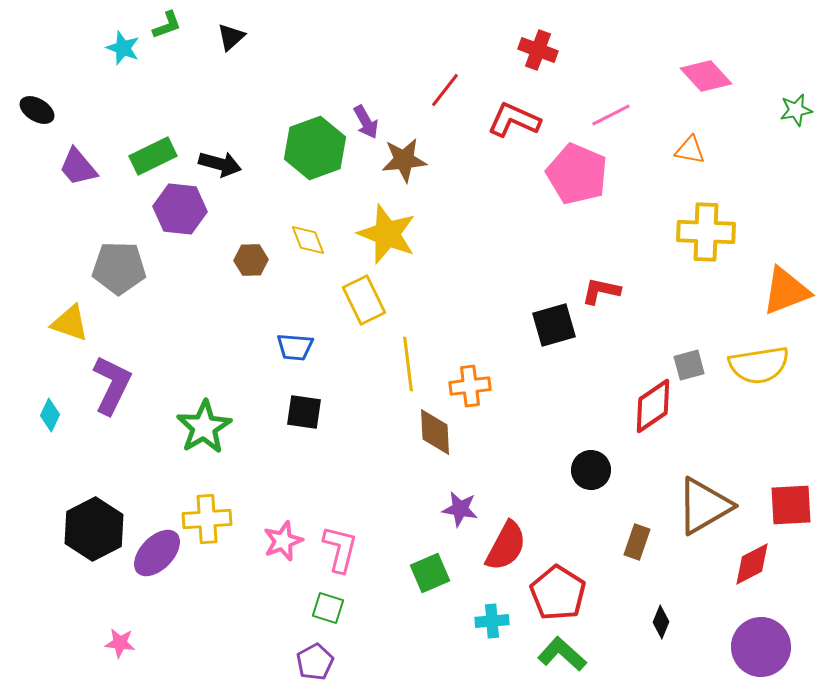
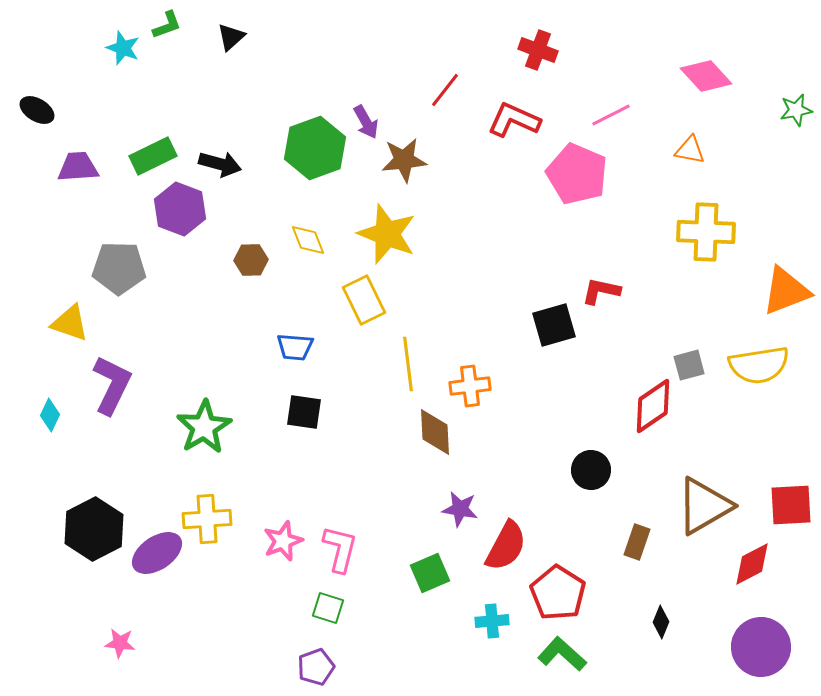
purple trapezoid at (78, 167): rotated 126 degrees clockwise
purple hexagon at (180, 209): rotated 15 degrees clockwise
purple ellipse at (157, 553): rotated 12 degrees clockwise
purple pentagon at (315, 662): moved 1 px right, 5 px down; rotated 9 degrees clockwise
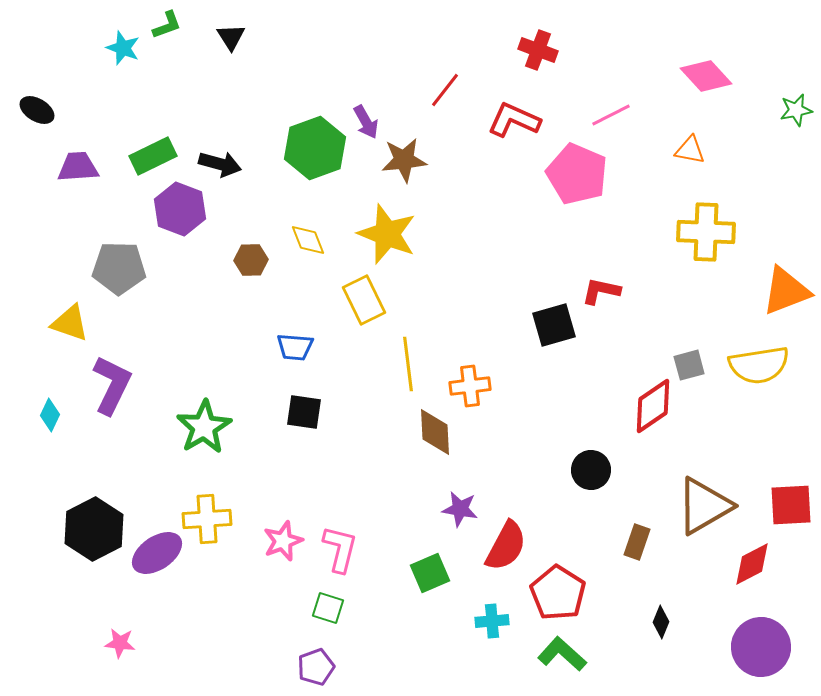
black triangle at (231, 37): rotated 20 degrees counterclockwise
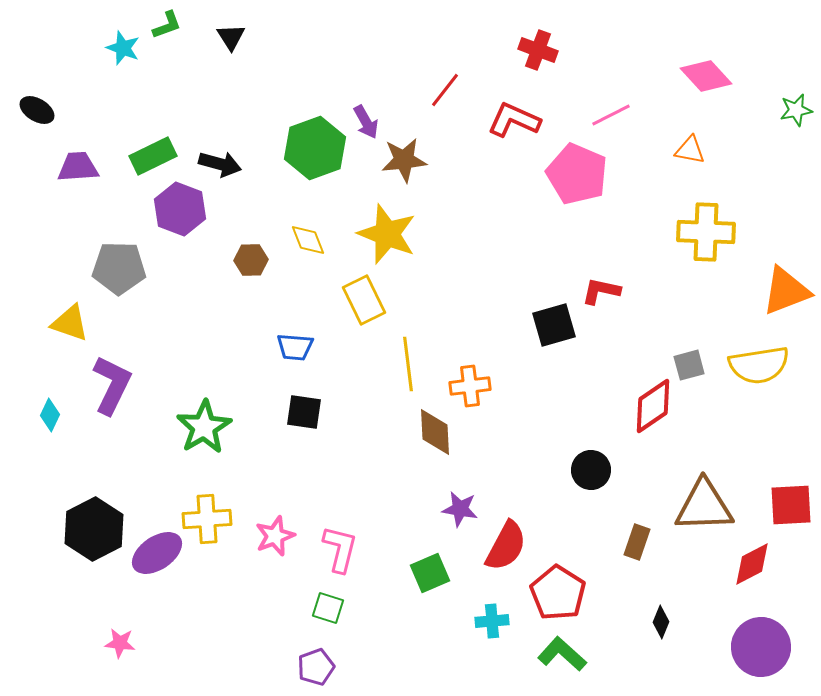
brown triangle at (704, 506): rotated 28 degrees clockwise
pink star at (283, 541): moved 8 px left, 5 px up
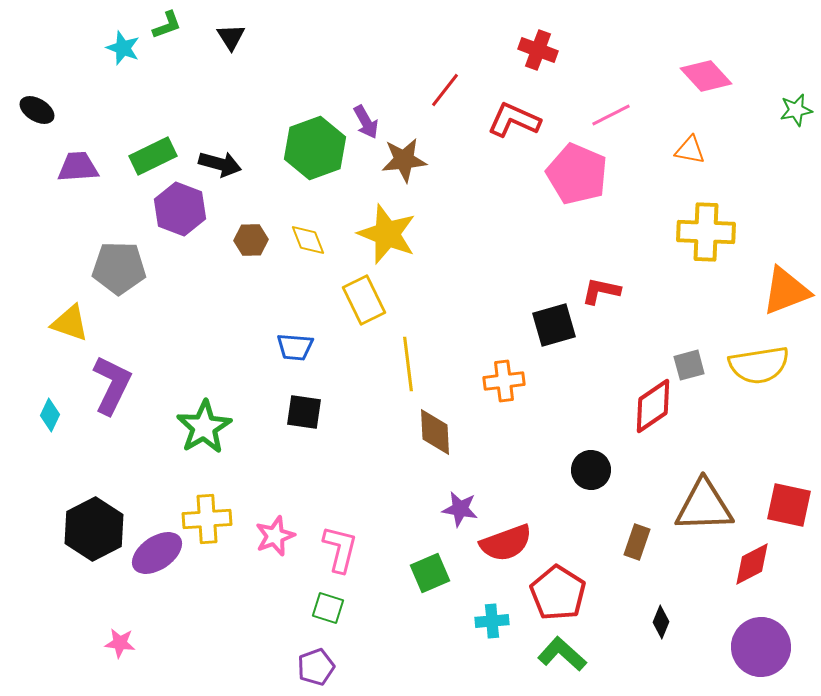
brown hexagon at (251, 260): moved 20 px up
orange cross at (470, 386): moved 34 px right, 5 px up
red square at (791, 505): moved 2 px left; rotated 15 degrees clockwise
red semicircle at (506, 546): moved 3 px up; rotated 42 degrees clockwise
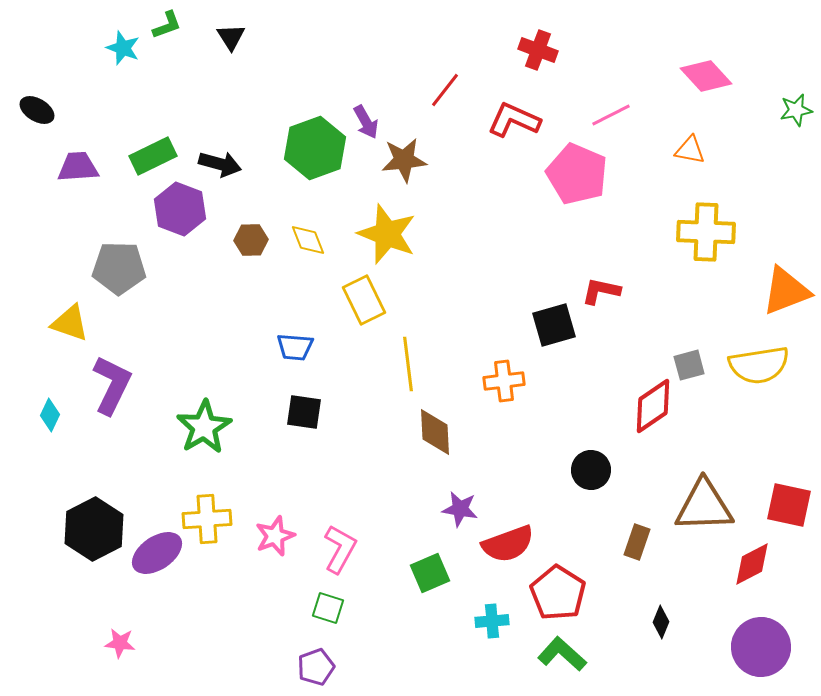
red semicircle at (506, 543): moved 2 px right, 1 px down
pink L-shape at (340, 549): rotated 15 degrees clockwise
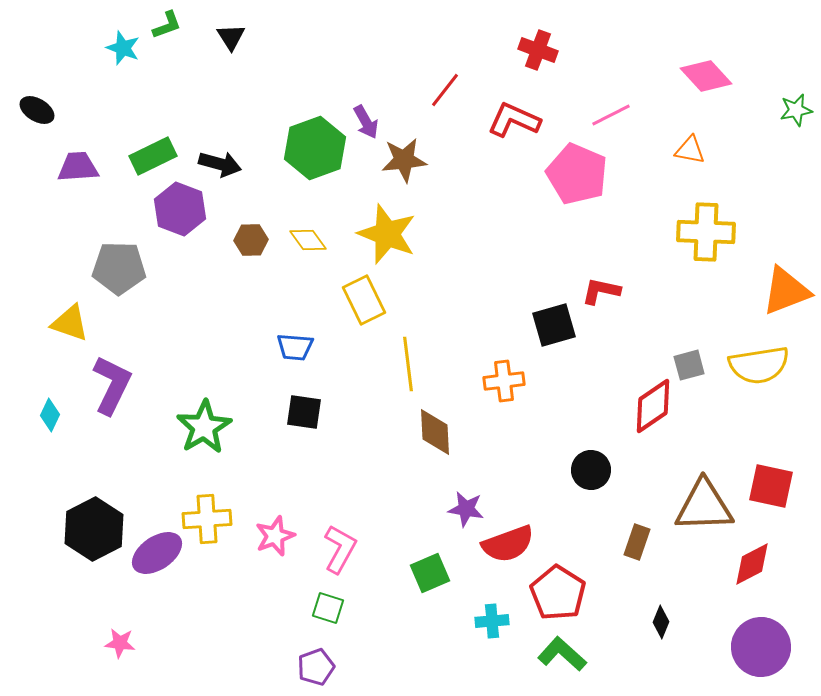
yellow diamond at (308, 240): rotated 15 degrees counterclockwise
red square at (789, 505): moved 18 px left, 19 px up
purple star at (460, 509): moved 6 px right
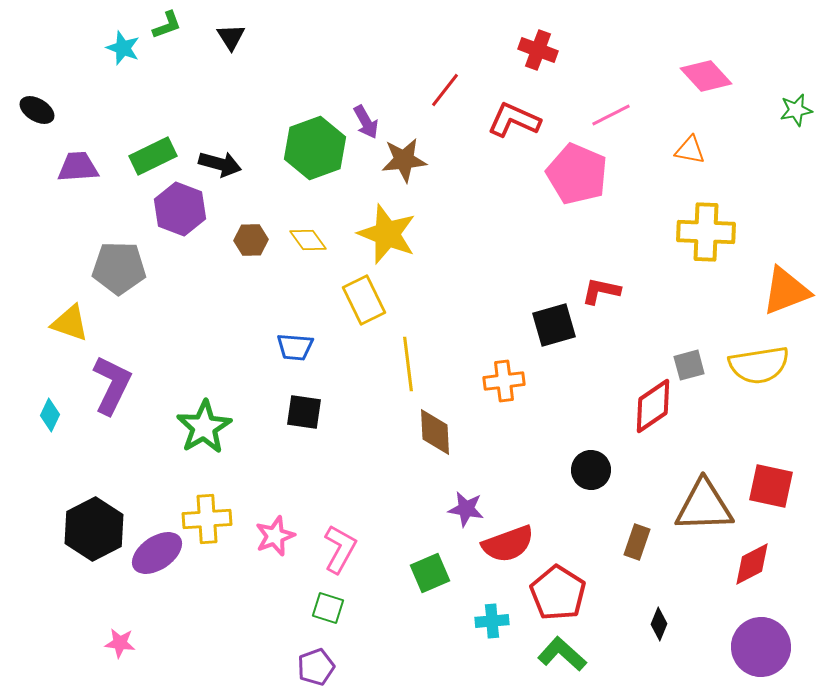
black diamond at (661, 622): moved 2 px left, 2 px down
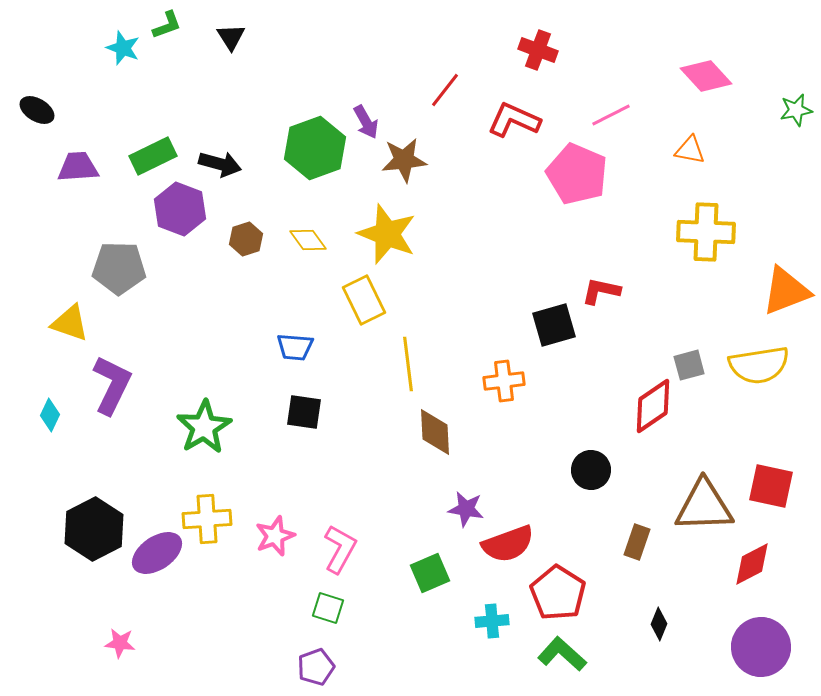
brown hexagon at (251, 240): moved 5 px left, 1 px up; rotated 16 degrees counterclockwise
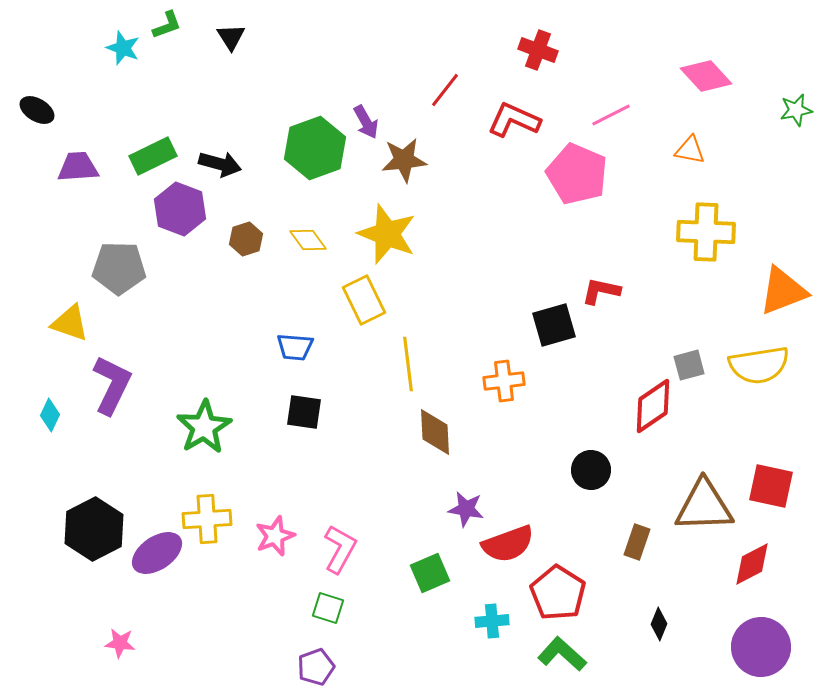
orange triangle at (786, 291): moved 3 px left
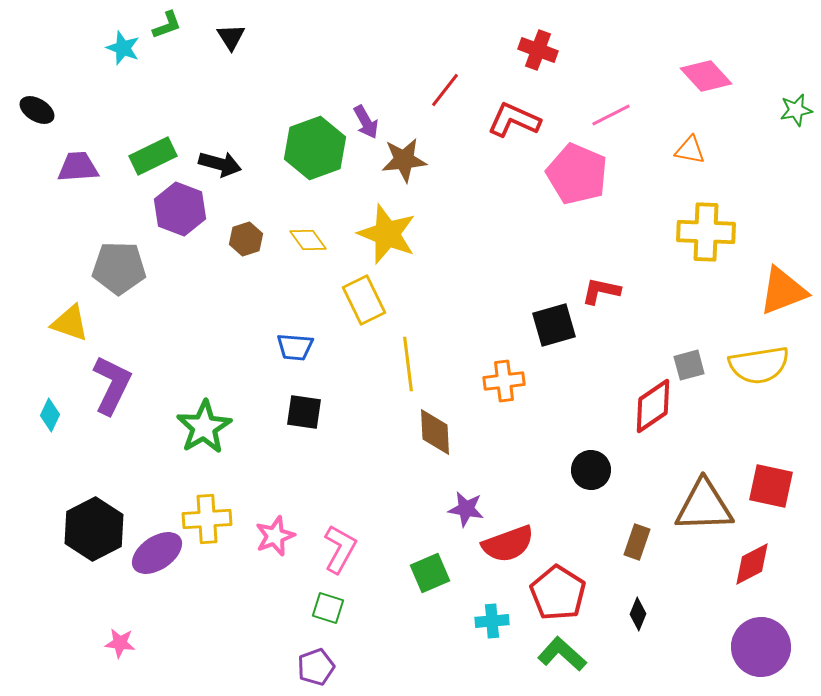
black diamond at (659, 624): moved 21 px left, 10 px up
